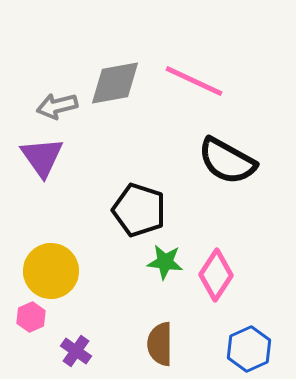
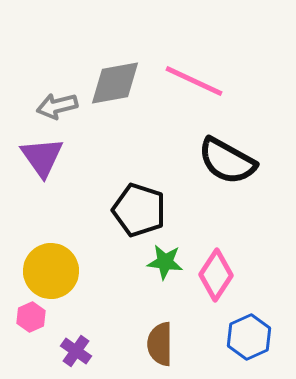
blue hexagon: moved 12 px up
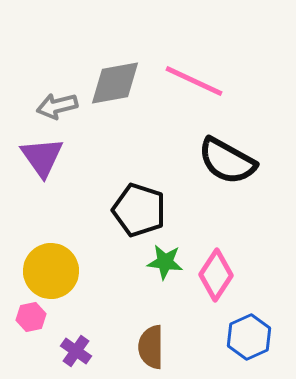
pink hexagon: rotated 12 degrees clockwise
brown semicircle: moved 9 px left, 3 px down
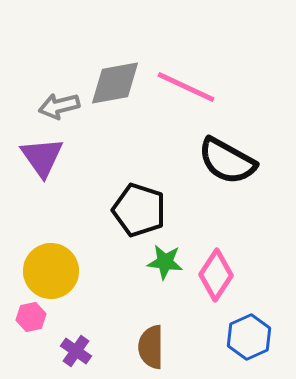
pink line: moved 8 px left, 6 px down
gray arrow: moved 2 px right
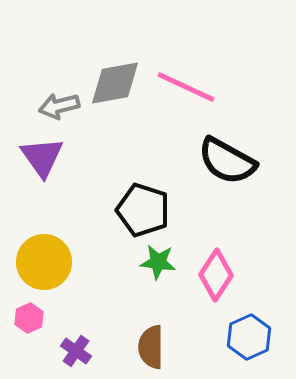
black pentagon: moved 4 px right
green star: moved 7 px left
yellow circle: moved 7 px left, 9 px up
pink hexagon: moved 2 px left, 1 px down; rotated 12 degrees counterclockwise
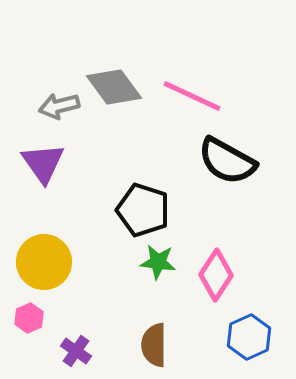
gray diamond: moved 1 px left, 4 px down; rotated 64 degrees clockwise
pink line: moved 6 px right, 9 px down
purple triangle: moved 1 px right, 6 px down
brown semicircle: moved 3 px right, 2 px up
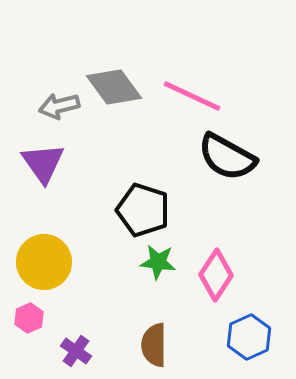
black semicircle: moved 4 px up
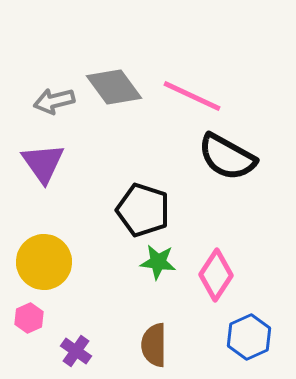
gray arrow: moved 5 px left, 5 px up
